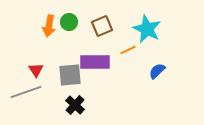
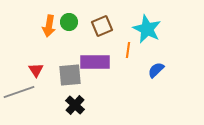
orange line: rotated 56 degrees counterclockwise
blue semicircle: moved 1 px left, 1 px up
gray line: moved 7 px left
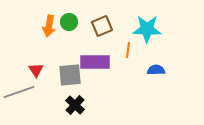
cyan star: rotated 24 degrees counterclockwise
blue semicircle: rotated 42 degrees clockwise
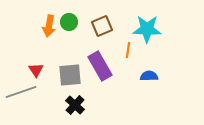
purple rectangle: moved 5 px right, 4 px down; rotated 60 degrees clockwise
blue semicircle: moved 7 px left, 6 px down
gray line: moved 2 px right
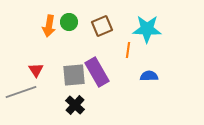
purple rectangle: moved 3 px left, 6 px down
gray square: moved 4 px right
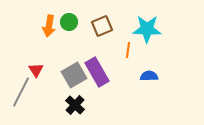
gray square: rotated 25 degrees counterclockwise
gray line: rotated 44 degrees counterclockwise
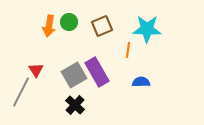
blue semicircle: moved 8 px left, 6 px down
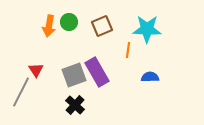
gray square: rotated 10 degrees clockwise
blue semicircle: moved 9 px right, 5 px up
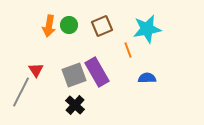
green circle: moved 3 px down
cyan star: rotated 12 degrees counterclockwise
orange line: rotated 28 degrees counterclockwise
blue semicircle: moved 3 px left, 1 px down
